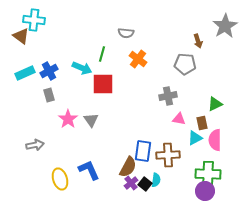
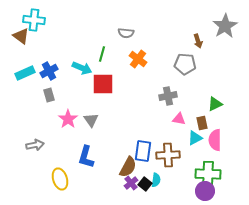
blue L-shape: moved 3 px left, 13 px up; rotated 140 degrees counterclockwise
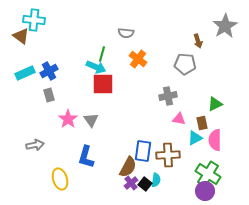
cyan arrow: moved 14 px right, 1 px up
green cross: rotated 30 degrees clockwise
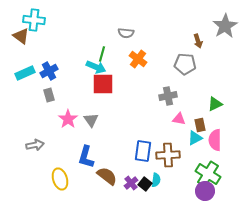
brown rectangle: moved 2 px left, 2 px down
brown semicircle: moved 21 px left, 9 px down; rotated 80 degrees counterclockwise
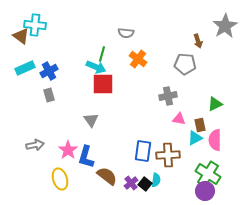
cyan cross: moved 1 px right, 5 px down
cyan rectangle: moved 5 px up
pink star: moved 31 px down
